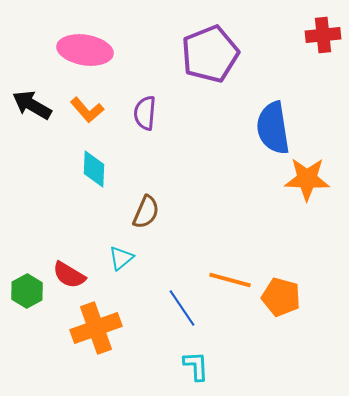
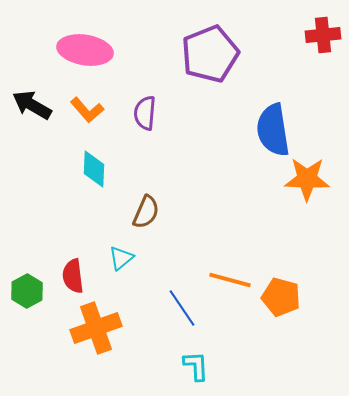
blue semicircle: moved 2 px down
red semicircle: moved 4 px right, 1 px down; rotated 52 degrees clockwise
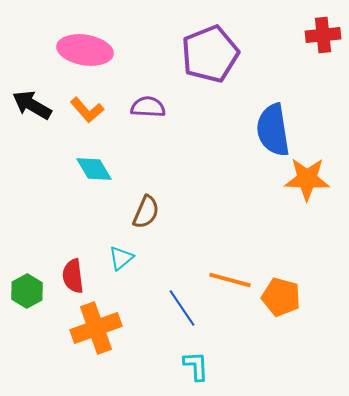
purple semicircle: moved 3 px right, 6 px up; rotated 88 degrees clockwise
cyan diamond: rotated 33 degrees counterclockwise
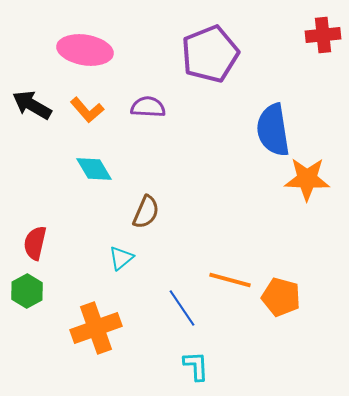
red semicircle: moved 38 px left, 33 px up; rotated 20 degrees clockwise
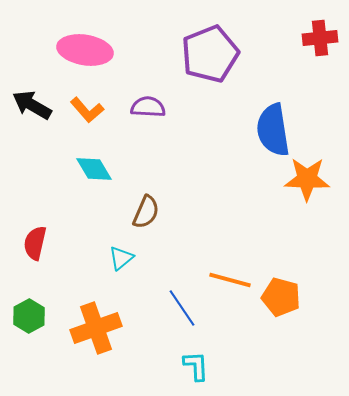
red cross: moved 3 px left, 3 px down
green hexagon: moved 2 px right, 25 px down
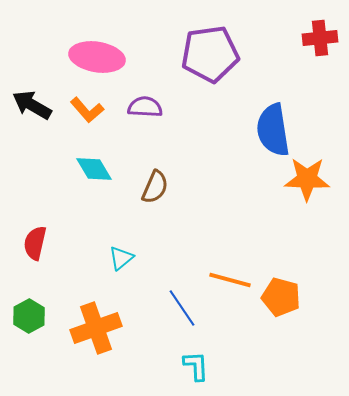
pink ellipse: moved 12 px right, 7 px down
purple pentagon: rotated 14 degrees clockwise
purple semicircle: moved 3 px left
brown semicircle: moved 9 px right, 25 px up
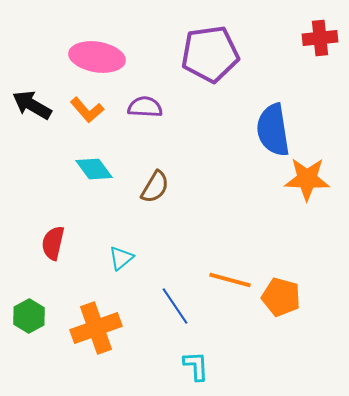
cyan diamond: rotated 6 degrees counterclockwise
brown semicircle: rotated 8 degrees clockwise
red semicircle: moved 18 px right
blue line: moved 7 px left, 2 px up
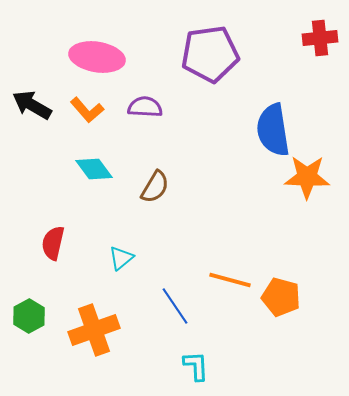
orange star: moved 2 px up
orange cross: moved 2 px left, 2 px down
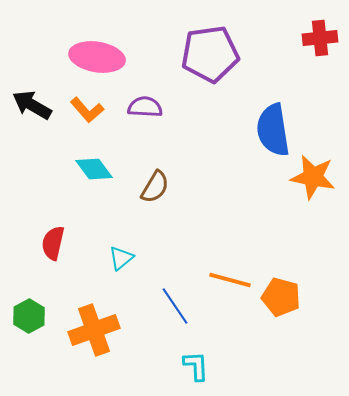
orange star: moved 6 px right; rotated 9 degrees clockwise
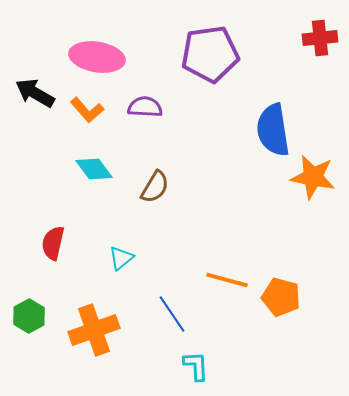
black arrow: moved 3 px right, 12 px up
orange line: moved 3 px left
blue line: moved 3 px left, 8 px down
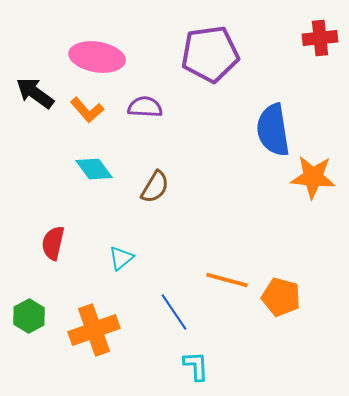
black arrow: rotated 6 degrees clockwise
orange star: rotated 6 degrees counterclockwise
blue line: moved 2 px right, 2 px up
